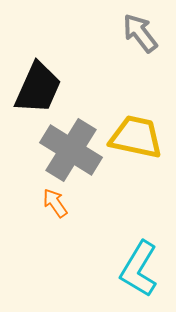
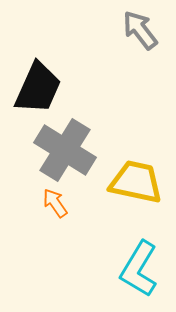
gray arrow: moved 3 px up
yellow trapezoid: moved 45 px down
gray cross: moved 6 px left
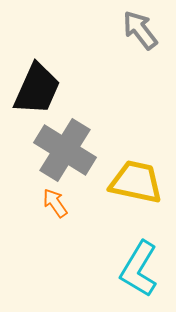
black trapezoid: moved 1 px left, 1 px down
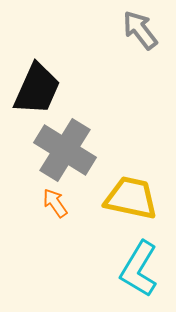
yellow trapezoid: moved 5 px left, 16 px down
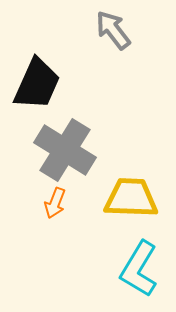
gray arrow: moved 27 px left
black trapezoid: moved 5 px up
yellow trapezoid: rotated 10 degrees counterclockwise
orange arrow: rotated 124 degrees counterclockwise
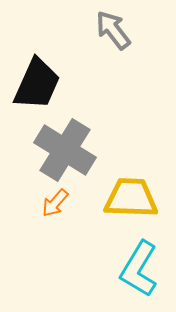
orange arrow: rotated 20 degrees clockwise
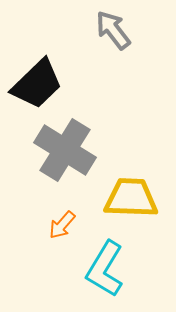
black trapezoid: rotated 22 degrees clockwise
orange arrow: moved 7 px right, 22 px down
cyan L-shape: moved 34 px left
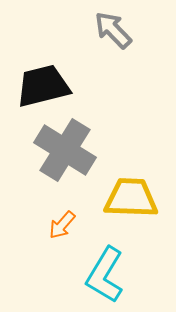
gray arrow: rotated 6 degrees counterclockwise
black trapezoid: moved 6 px right, 2 px down; rotated 150 degrees counterclockwise
cyan L-shape: moved 6 px down
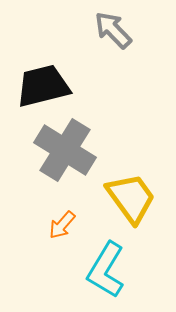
yellow trapezoid: rotated 52 degrees clockwise
cyan L-shape: moved 1 px right, 5 px up
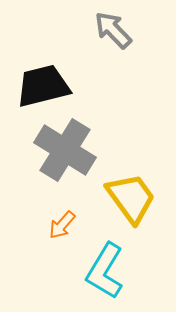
cyan L-shape: moved 1 px left, 1 px down
